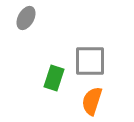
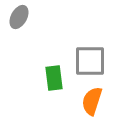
gray ellipse: moved 7 px left, 1 px up
green rectangle: rotated 25 degrees counterclockwise
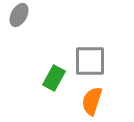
gray ellipse: moved 2 px up
green rectangle: rotated 35 degrees clockwise
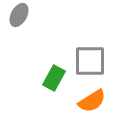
orange semicircle: rotated 140 degrees counterclockwise
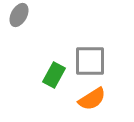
green rectangle: moved 3 px up
orange semicircle: moved 2 px up
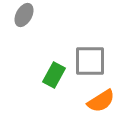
gray ellipse: moved 5 px right
orange semicircle: moved 9 px right, 2 px down
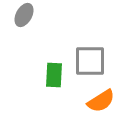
green rectangle: rotated 25 degrees counterclockwise
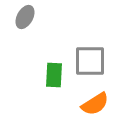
gray ellipse: moved 1 px right, 2 px down
orange semicircle: moved 6 px left, 3 px down
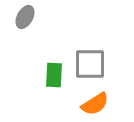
gray square: moved 3 px down
